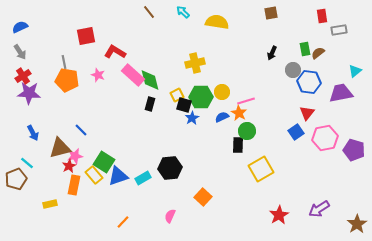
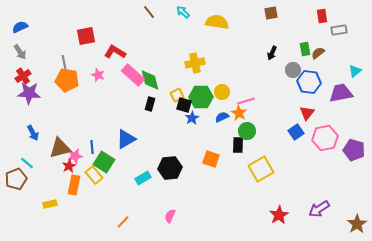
blue line at (81, 130): moved 11 px right, 17 px down; rotated 40 degrees clockwise
blue triangle at (118, 176): moved 8 px right, 37 px up; rotated 10 degrees counterclockwise
orange square at (203, 197): moved 8 px right, 38 px up; rotated 24 degrees counterclockwise
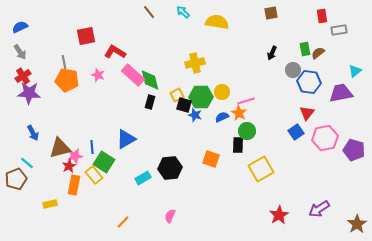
black rectangle at (150, 104): moved 2 px up
blue star at (192, 118): moved 3 px right, 3 px up; rotated 24 degrees counterclockwise
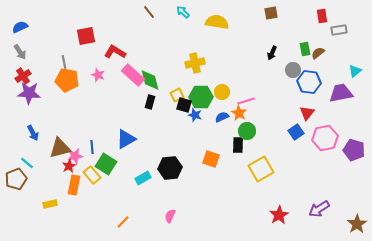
green square at (104, 162): moved 2 px right, 2 px down
yellow rectangle at (94, 175): moved 2 px left
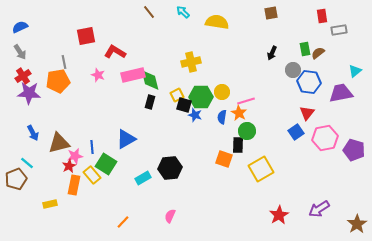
yellow cross at (195, 63): moved 4 px left, 1 px up
pink rectangle at (133, 75): rotated 55 degrees counterclockwise
orange pentagon at (67, 80): moved 9 px left, 1 px down; rotated 20 degrees counterclockwise
blue semicircle at (222, 117): rotated 56 degrees counterclockwise
brown triangle at (60, 148): moved 1 px left, 5 px up
orange square at (211, 159): moved 13 px right
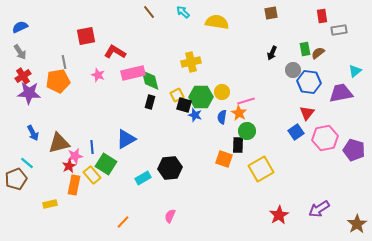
pink rectangle at (133, 75): moved 2 px up
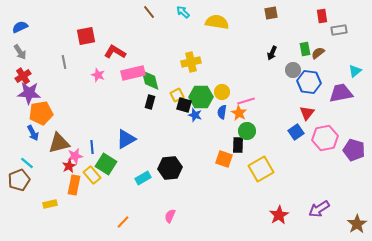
orange pentagon at (58, 81): moved 17 px left, 32 px down
blue semicircle at (222, 117): moved 5 px up
brown pentagon at (16, 179): moved 3 px right, 1 px down
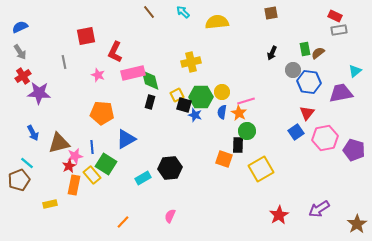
red rectangle at (322, 16): moved 13 px right; rotated 56 degrees counterclockwise
yellow semicircle at (217, 22): rotated 15 degrees counterclockwise
red L-shape at (115, 52): rotated 95 degrees counterclockwise
purple star at (29, 93): moved 10 px right
orange pentagon at (41, 113): moved 61 px right; rotated 15 degrees clockwise
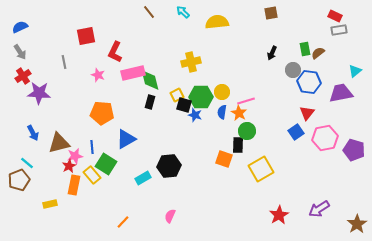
black hexagon at (170, 168): moved 1 px left, 2 px up
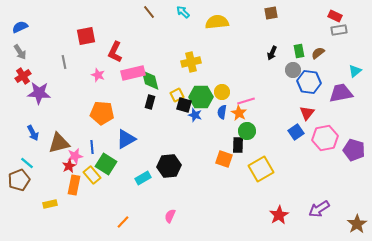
green rectangle at (305, 49): moved 6 px left, 2 px down
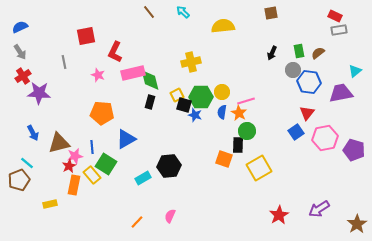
yellow semicircle at (217, 22): moved 6 px right, 4 px down
yellow square at (261, 169): moved 2 px left, 1 px up
orange line at (123, 222): moved 14 px right
